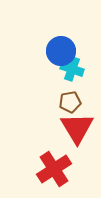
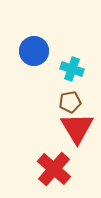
blue circle: moved 27 px left
red cross: rotated 16 degrees counterclockwise
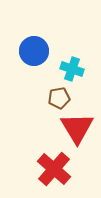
brown pentagon: moved 11 px left, 4 px up
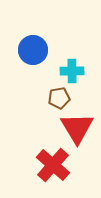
blue circle: moved 1 px left, 1 px up
cyan cross: moved 2 px down; rotated 20 degrees counterclockwise
red cross: moved 1 px left, 4 px up
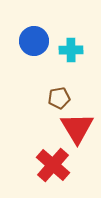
blue circle: moved 1 px right, 9 px up
cyan cross: moved 1 px left, 21 px up
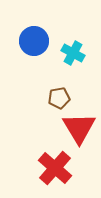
cyan cross: moved 2 px right, 3 px down; rotated 30 degrees clockwise
red triangle: moved 2 px right
red cross: moved 2 px right, 3 px down
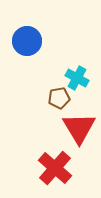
blue circle: moved 7 px left
cyan cross: moved 4 px right, 25 px down
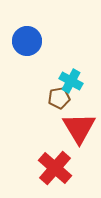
cyan cross: moved 6 px left, 3 px down
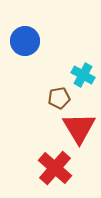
blue circle: moved 2 px left
cyan cross: moved 12 px right, 6 px up
